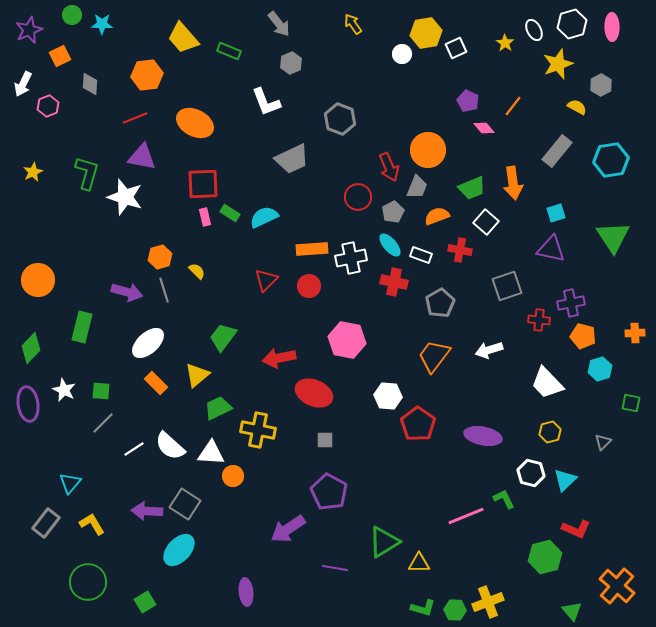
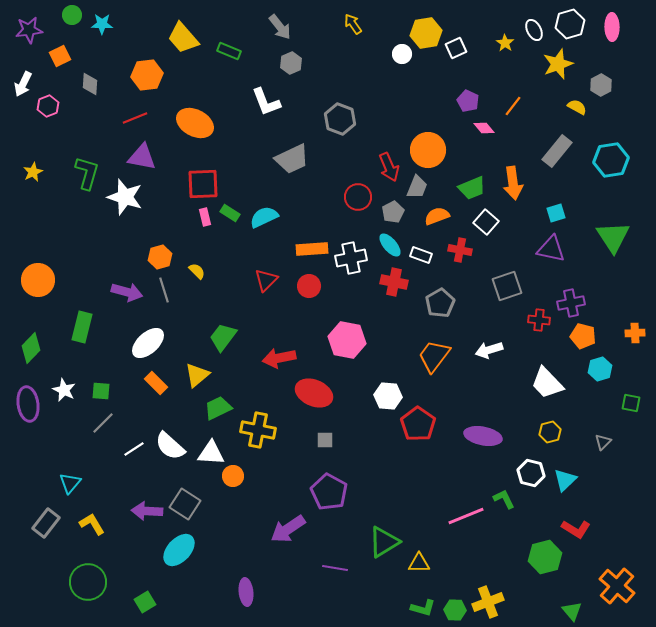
gray arrow at (279, 24): moved 1 px right, 3 px down
white hexagon at (572, 24): moved 2 px left
purple star at (29, 30): rotated 16 degrees clockwise
red L-shape at (576, 529): rotated 8 degrees clockwise
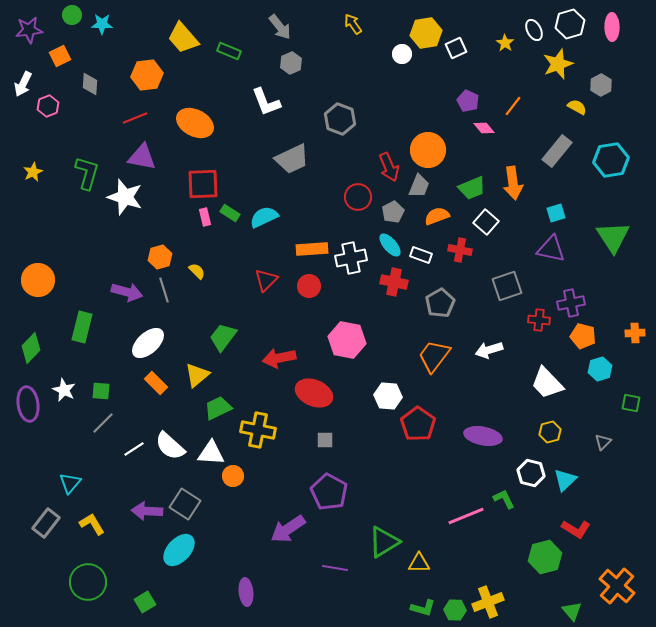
gray trapezoid at (417, 187): moved 2 px right, 1 px up
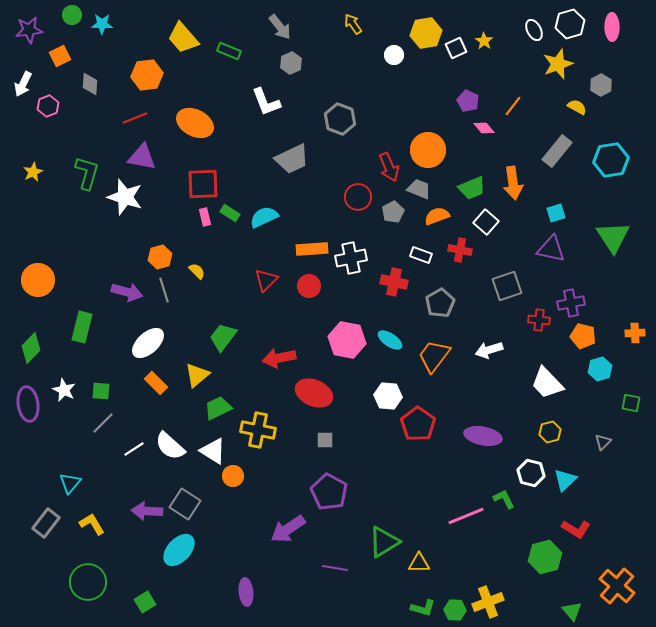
yellow star at (505, 43): moved 21 px left, 2 px up
white circle at (402, 54): moved 8 px left, 1 px down
gray trapezoid at (419, 186): moved 3 px down; rotated 90 degrees counterclockwise
cyan ellipse at (390, 245): moved 95 px down; rotated 15 degrees counterclockwise
white triangle at (211, 453): moved 2 px right, 2 px up; rotated 28 degrees clockwise
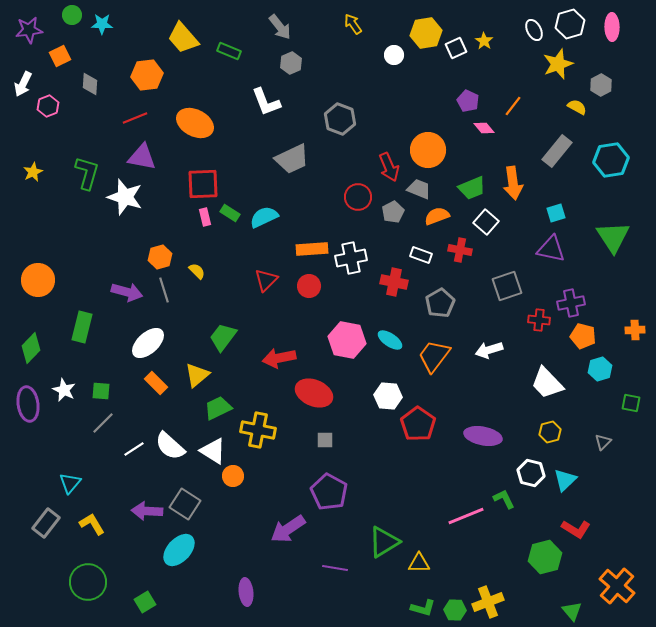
orange cross at (635, 333): moved 3 px up
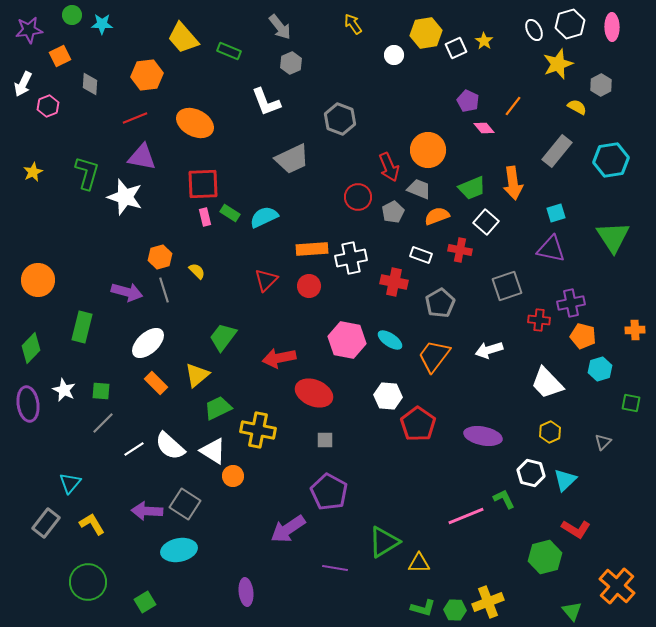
yellow hexagon at (550, 432): rotated 10 degrees counterclockwise
cyan ellipse at (179, 550): rotated 36 degrees clockwise
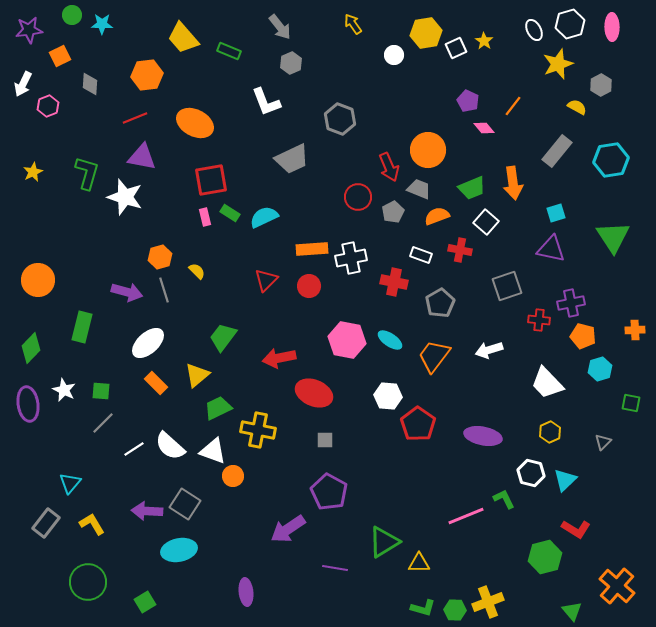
red square at (203, 184): moved 8 px right, 4 px up; rotated 8 degrees counterclockwise
white triangle at (213, 451): rotated 12 degrees counterclockwise
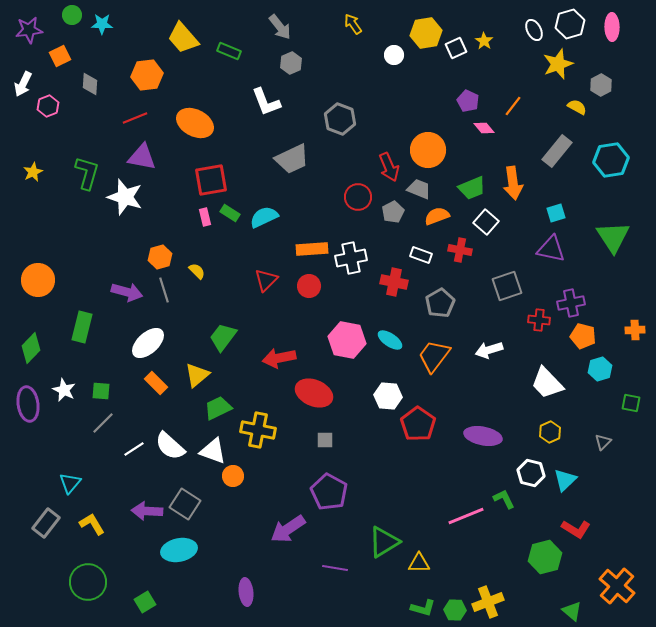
green triangle at (572, 611): rotated 10 degrees counterclockwise
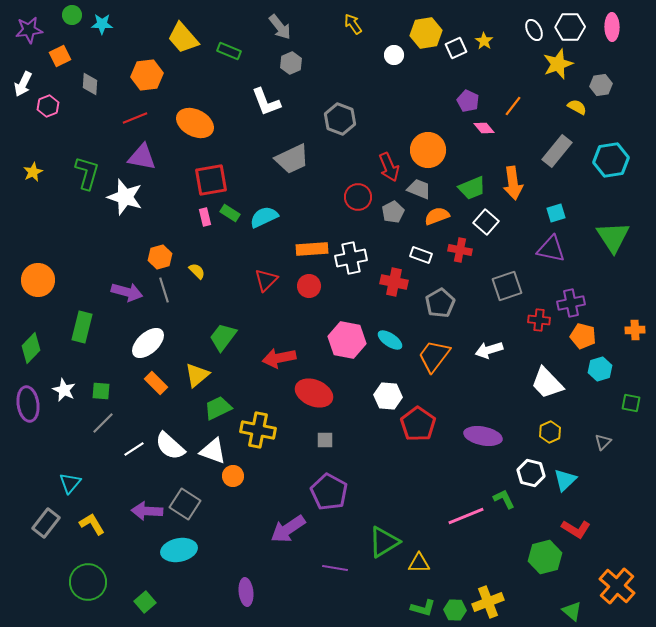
white hexagon at (570, 24): moved 3 px down; rotated 16 degrees clockwise
gray hexagon at (601, 85): rotated 20 degrees clockwise
green square at (145, 602): rotated 10 degrees counterclockwise
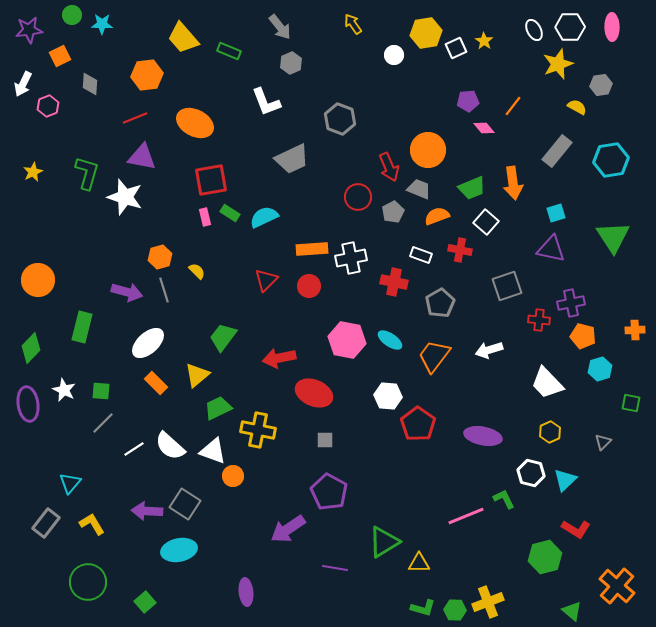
purple pentagon at (468, 101): rotated 30 degrees counterclockwise
